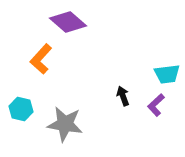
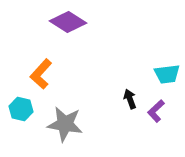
purple diamond: rotated 9 degrees counterclockwise
orange L-shape: moved 15 px down
black arrow: moved 7 px right, 3 px down
purple L-shape: moved 6 px down
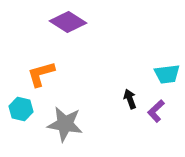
orange L-shape: rotated 32 degrees clockwise
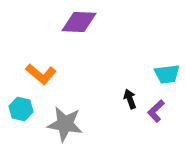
purple diamond: moved 11 px right; rotated 30 degrees counterclockwise
orange L-shape: rotated 124 degrees counterclockwise
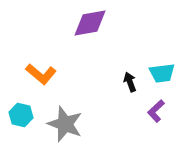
purple diamond: moved 11 px right, 1 px down; rotated 12 degrees counterclockwise
cyan trapezoid: moved 5 px left, 1 px up
black arrow: moved 17 px up
cyan hexagon: moved 6 px down
gray star: rotated 12 degrees clockwise
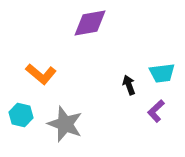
black arrow: moved 1 px left, 3 px down
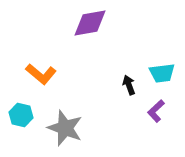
gray star: moved 4 px down
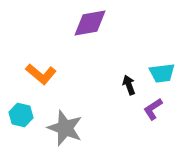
purple L-shape: moved 3 px left, 2 px up; rotated 10 degrees clockwise
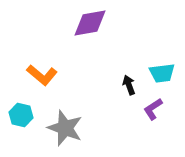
orange L-shape: moved 1 px right, 1 px down
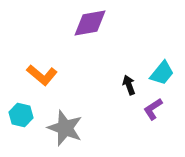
cyan trapezoid: rotated 44 degrees counterclockwise
